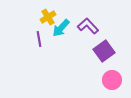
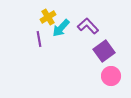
pink circle: moved 1 px left, 4 px up
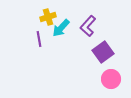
yellow cross: rotated 14 degrees clockwise
purple L-shape: rotated 95 degrees counterclockwise
purple square: moved 1 px left, 1 px down
pink circle: moved 3 px down
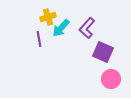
purple L-shape: moved 1 px left, 2 px down
purple square: rotated 30 degrees counterclockwise
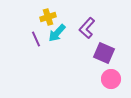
cyan arrow: moved 4 px left, 5 px down
purple line: moved 3 px left; rotated 14 degrees counterclockwise
purple square: moved 1 px right, 1 px down
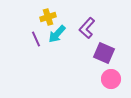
cyan arrow: moved 1 px down
